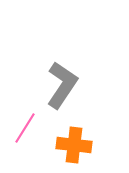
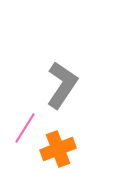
orange cross: moved 16 px left, 4 px down; rotated 28 degrees counterclockwise
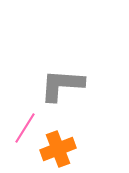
gray L-shape: rotated 120 degrees counterclockwise
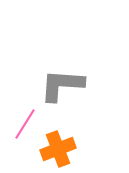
pink line: moved 4 px up
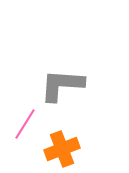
orange cross: moved 4 px right
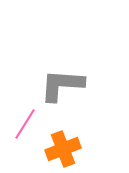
orange cross: moved 1 px right
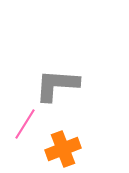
gray L-shape: moved 5 px left
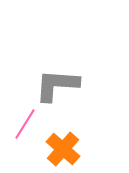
orange cross: rotated 28 degrees counterclockwise
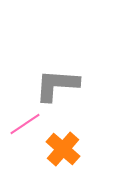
pink line: rotated 24 degrees clockwise
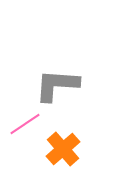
orange cross: rotated 8 degrees clockwise
